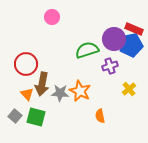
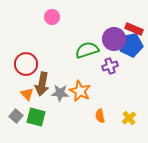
yellow cross: moved 29 px down
gray square: moved 1 px right
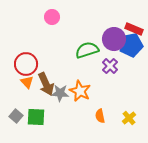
purple cross: rotated 28 degrees counterclockwise
brown arrow: moved 4 px right; rotated 35 degrees counterclockwise
orange triangle: moved 12 px up
green square: rotated 12 degrees counterclockwise
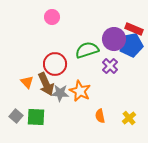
red circle: moved 29 px right
